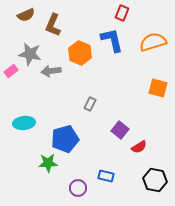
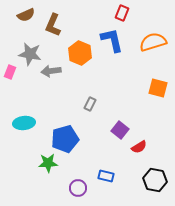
pink rectangle: moved 1 px left, 1 px down; rotated 32 degrees counterclockwise
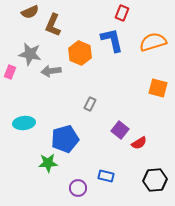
brown semicircle: moved 4 px right, 3 px up
red semicircle: moved 4 px up
black hexagon: rotated 15 degrees counterclockwise
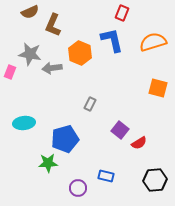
gray arrow: moved 1 px right, 3 px up
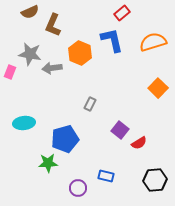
red rectangle: rotated 28 degrees clockwise
orange square: rotated 30 degrees clockwise
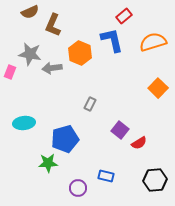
red rectangle: moved 2 px right, 3 px down
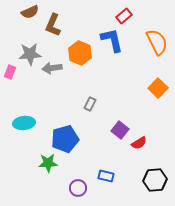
orange semicircle: moved 4 px right; rotated 80 degrees clockwise
gray star: rotated 15 degrees counterclockwise
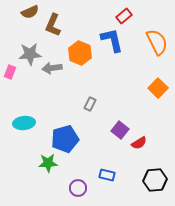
blue rectangle: moved 1 px right, 1 px up
